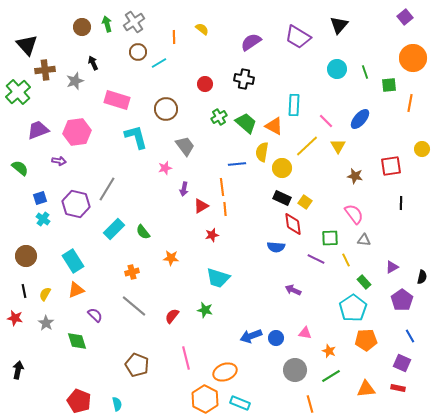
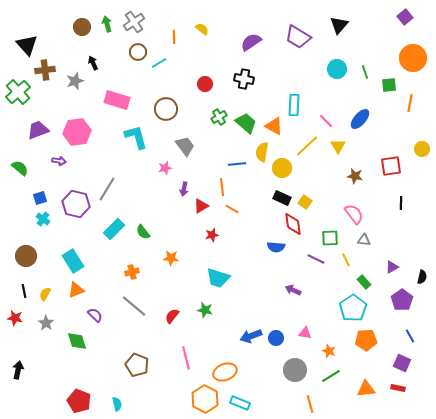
orange line at (225, 209): moved 7 px right; rotated 56 degrees counterclockwise
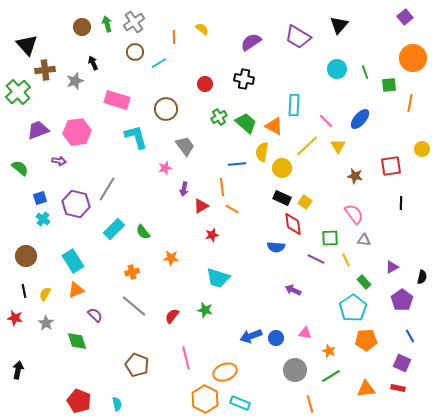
brown circle at (138, 52): moved 3 px left
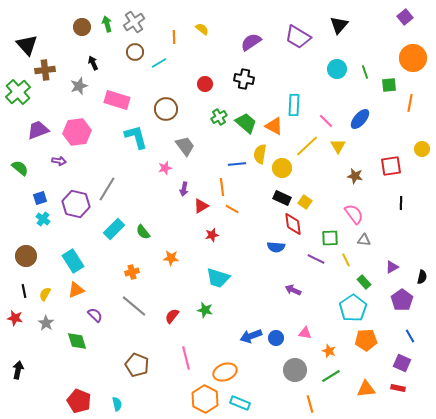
gray star at (75, 81): moved 4 px right, 5 px down
yellow semicircle at (262, 152): moved 2 px left, 2 px down
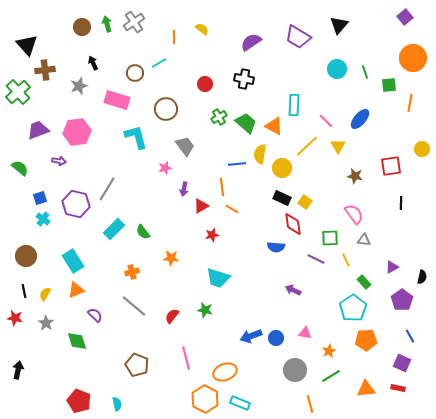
brown circle at (135, 52): moved 21 px down
orange star at (329, 351): rotated 24 degrees clockwise
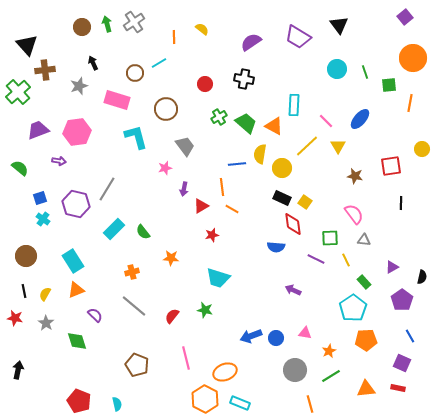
black triangle at (339, 25): rotated 18 degrees counterclockwise
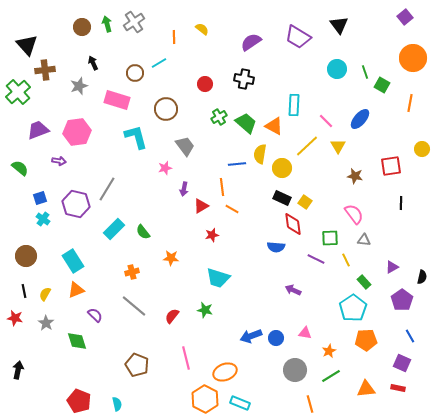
green square at (389, 85): moved 7 px left; rotated 35 degrees clockwise
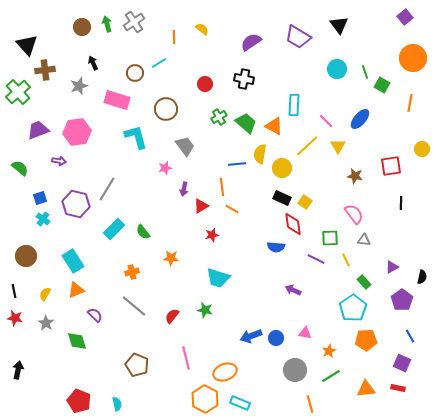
black line at (24, 291): moved 10 px left
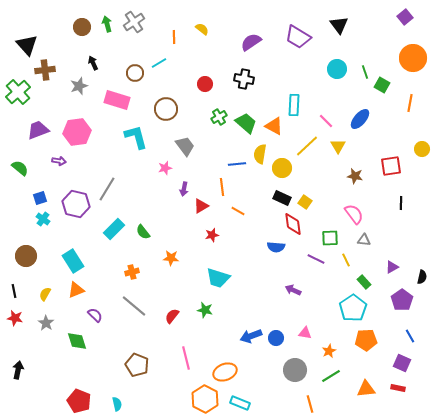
orange line at (232, 209): moved 6 px right, 2 px down
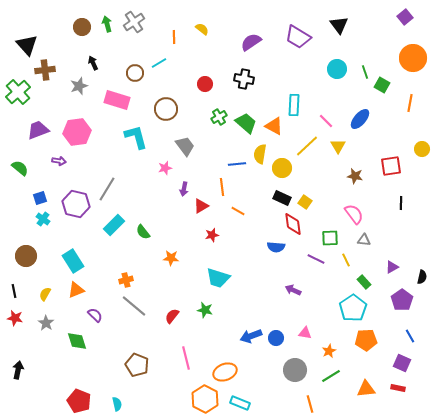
cyan rectangle at (114, 229): moved 4 px up
orange cross at (132, 272): moved 6 px left, 8 px down
